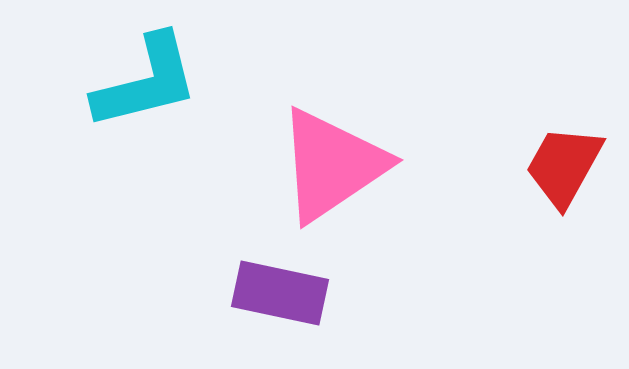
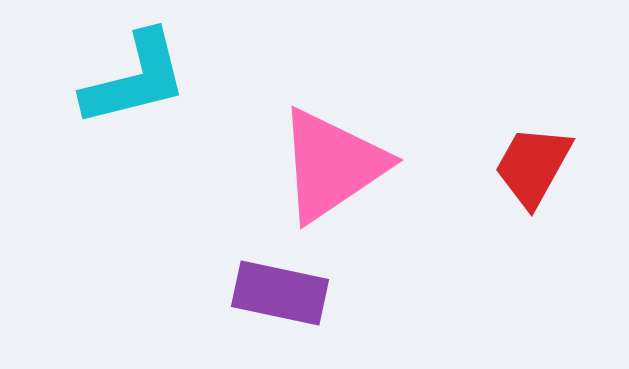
cyan L-shape: moved 11 px left, 3 px up
red trapezoid: moved 31 px left
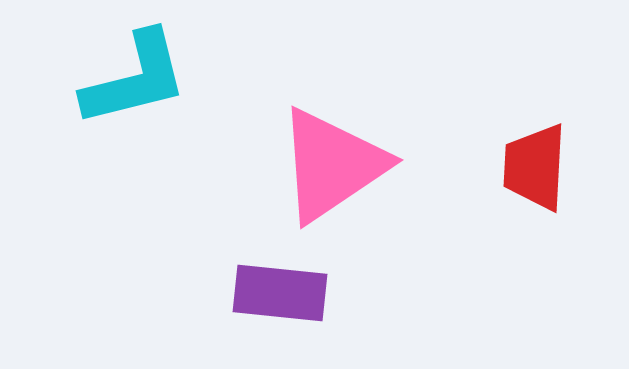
red trapezoid: moved 2 px right, 1 px down; rotated 26 degrees counterclockwise
purple rectangle: rotated 6 degrees counterclockwise
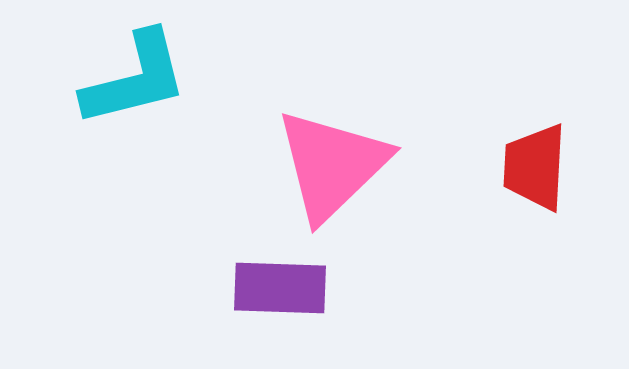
pink triangle: rotated 10 degrees counterclockwise
purple rectangle: moved 5 px up; rotated 4 degrees counterclockwise
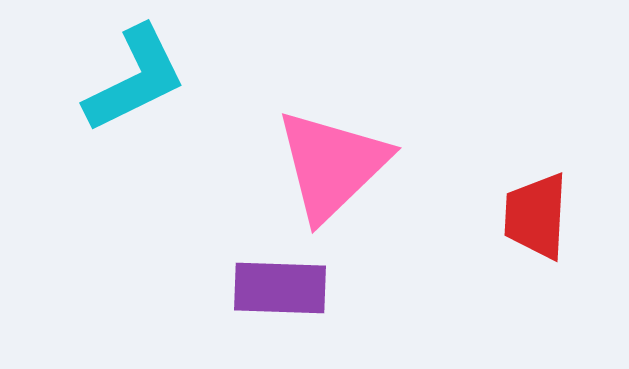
cyan L-shape: rotated 12 degrees counterclockwise
red trapezoid: moved 1 px right, 49 px down
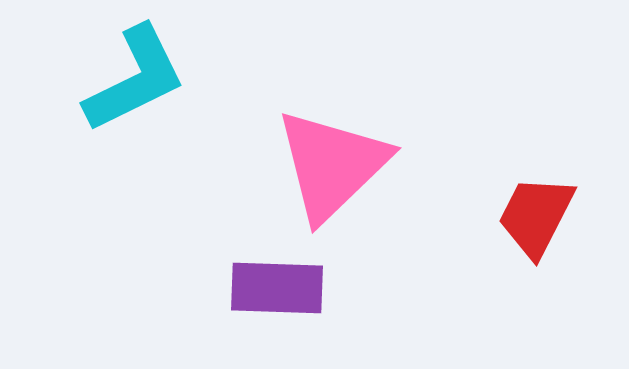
red trapezoid: rotated 24 degrees clockwise
purple rectangle: moved 3 px left
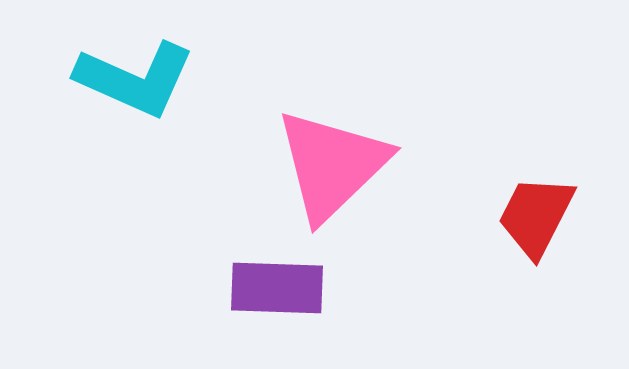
cyan L-shape: rotated 50 degrees clockwise
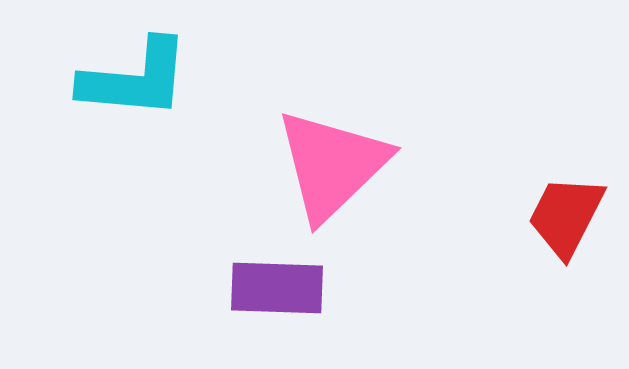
cyan L-shape: rotated 19 degrees counterclockwise
red trapezoid: moved 30 px right
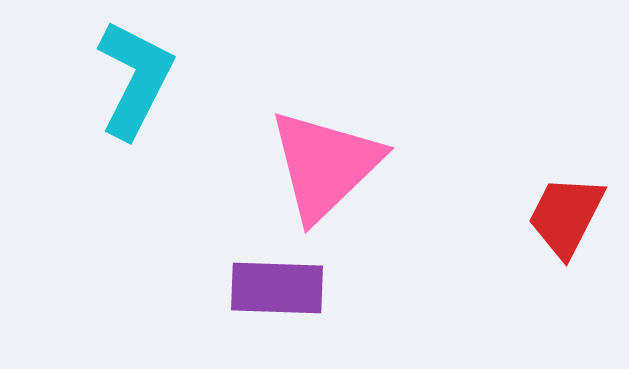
cyan L-shape: rotated 68 degrees counterclockwise
pink triangle: moved 7 px left
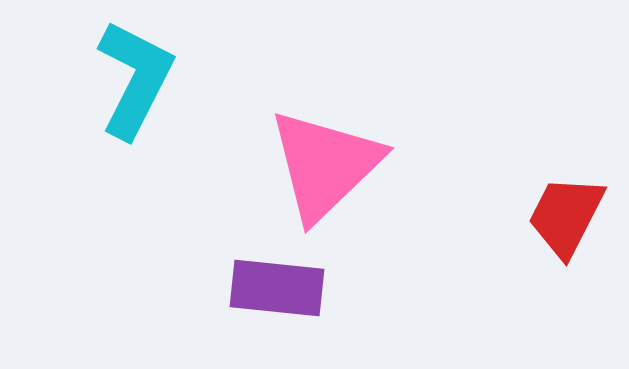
purple rectangle: rotated 4 degrees clockwise
